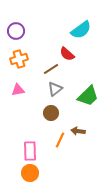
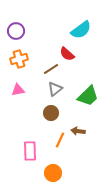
orange circle: moved 23 px right
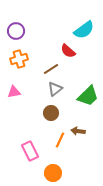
cyan semicircle: moved 3 px right
red semicircle: moved 1 px right, 3 px up
pink triangle: moved 4 px left, 2 px down
pink rectangle: rotated 24 degrees counterclockwise
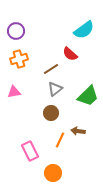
red semicircle: moved 2 px right, 3 px down
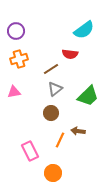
red semicircle: rotated 35 degrees counterclockwise
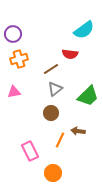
purple circle: moved 3 px left, 3 px down
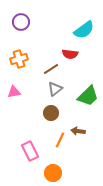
purple circle: moved 8 px right, 12 px up
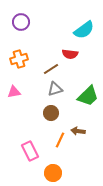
gray triangle: rotated 21 degrees clockwise
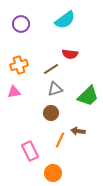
purple circle: moved 2 px down
cyan semicircle: moved 19 px left, 10 px up
orange cross: moved 6 px down
